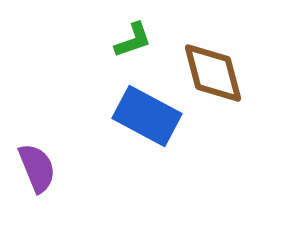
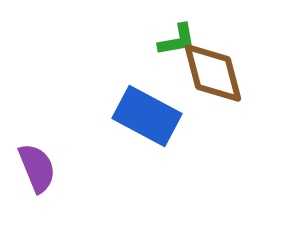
green L-shape: moved 44 px right; rotated 9 degrees clockwise
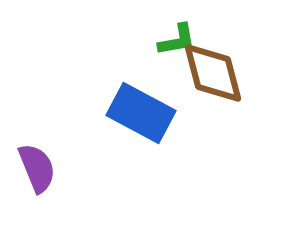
blue rectangle: moved 6 px left, 3 px up
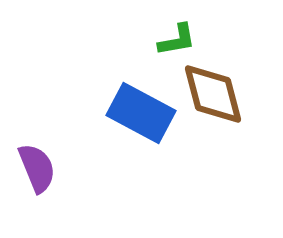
brown diamond: moved 21 px down
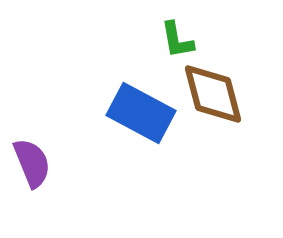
green L-shape: rotated 90 degrees clockwise
purple semicircle: moved 5 px left, 5 px up
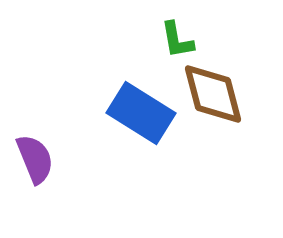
blue rectangle: rotated 4 degrees clockwise
purple semicircle: moved 3 px right, 4 px up
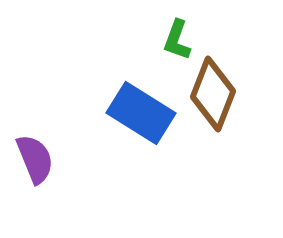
green L-shape: rotated 30 degrees clockwise
brown diamond: rotated 36 degrees clockwise
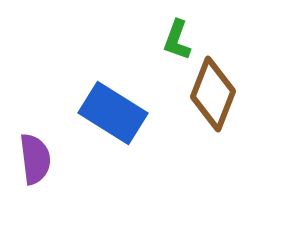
blue rectangle: moved 28 px left
purple semicircle: rotated 15 degrees clockwise
